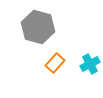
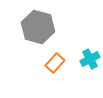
cyan cross: moved 5 px up
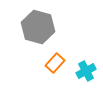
cyan cross: moved 4 px left, 12 px down
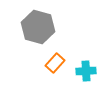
cyan cross: rotated 24 degrees clockwise
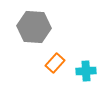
gray hexagon: moved 4 px left; rotated 12 degrees counterclockwise
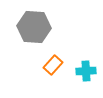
orange rectangle: moved 2 px left, 2 px down
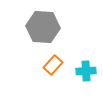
gray hexagon: moved 9 px right
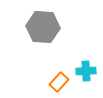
orange rectangle: moved 6 px right, 17 px down
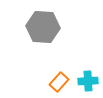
cyan cross: moved 2 px right, 10 px down
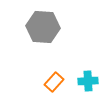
orange rectangle: moved 5 px left
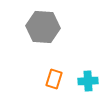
orange rectangle: moved 3 px up; rotated 24 degrees counterclockwise
